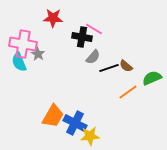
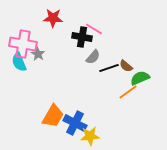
green semicircle: moved 12 px left
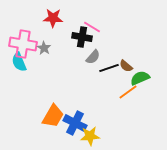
pink line: moved 2 px left, 2 px up
gray star: moved 6 px right, 6 px up
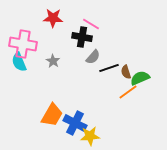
pink line: moved 1 px left, 3 px up
gray star: moved 9 px right, 13 px down
brown semicircle: moved 6 px down; rotated 32 degrees clockwise
orange trapezoid: moved 1 px left, 1 px up
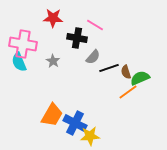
pink line: moved 4 px right, 1 px down
black cross: moved 5 px left, 1 px down
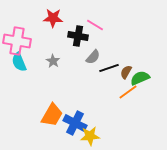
black cross: moved 1 px right, 2 px up
pink cross: moved 6 px left, 3 px up
brown semicircle: rotated 48 degrees clockwise
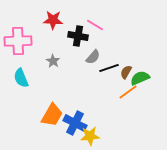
red star: moved 2 px down
pink cross: moved 1 px right; rotated 12 degrees counterclockwise
cyan semicircle: moved 2 px right, 16 px down
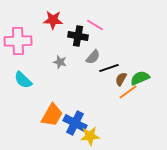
gray star: moved 7 px right, 1 px down; rotated 16 degrees counterclockwise
brown semicircle: moved 5 px left, 7 px down
cyan semicircle: moved 2 px right, 2 px down; rotated 24 degrees counterclockwise
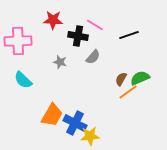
black line: moved 20 px right, 33 px up
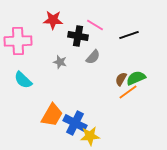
green semicircle: moved 4 px left
